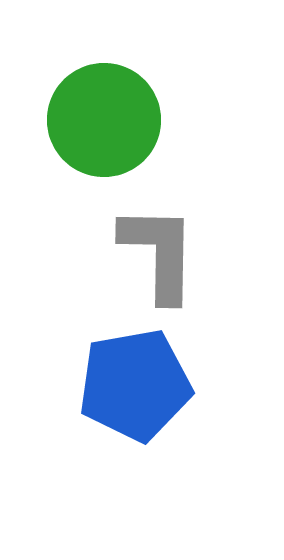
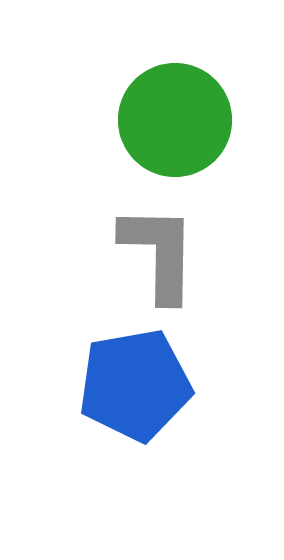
green circle: moved 71 px right
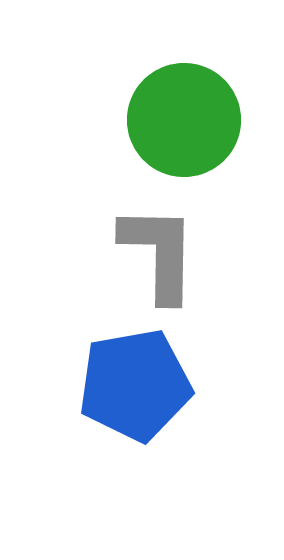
green circle: moved 9 px right
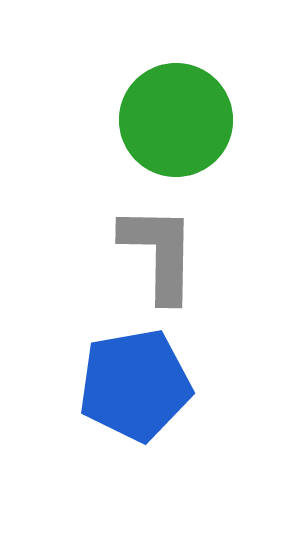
green circle: moved 8 px left
